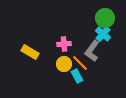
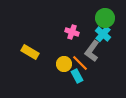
pink cross: moved 8 px right, 12 px up; rotated 24 degrees clockwise
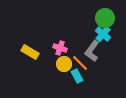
pink cross: moved 12 px left, 16 px down
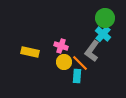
pink cross: moved 1 px right, 2 px up
yellow rectangle: rotated 18 degrees counterclockwise
yellow circle: moved 2 px up
cyan rectangle: rotated 32 degrees clockwise
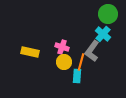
green circle: moved 3 px right, 4 px up
pink cross: moved 1 px right, 1 px down
orange line: moved 1 px right, 1 px up; rotated 60 degrees clockwise
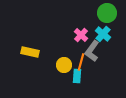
green circle: moved 1 px left, 1 px up
pink cross: moved 19 px right, 12 px up; rotated 24 degrees clockwise
yellow circle: moved 3 px down
